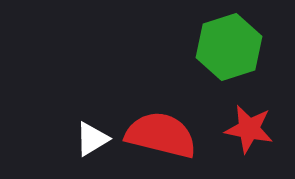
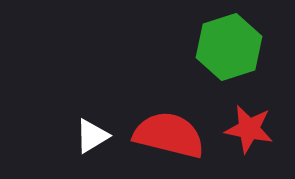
red semicircle: moved 8 px right
white triangle: moved 3 px up
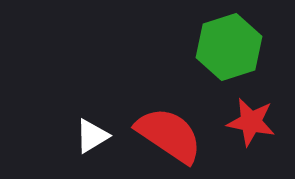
red star: moved 2 px right, 7 px up
red semicircle: rotated 20 degrees clockwise
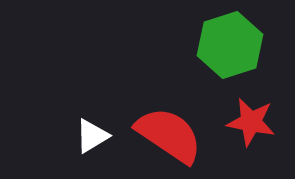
green hexagon: moved 1 px right, 2 px up
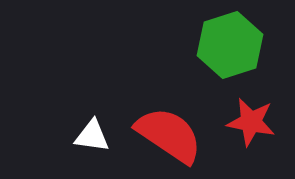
white triangle: rotated 39 degrees clockwise
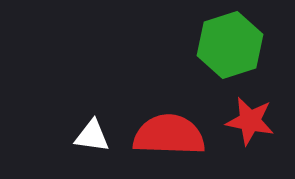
red star: moved 1 px left, 1 px up
red semicircle: rotated 32 degrees counterclockwise
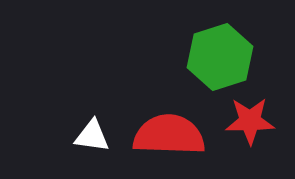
green hexagon: moved 10 px left, 12 px down
red star: rotated 12 degrees counterclockwise
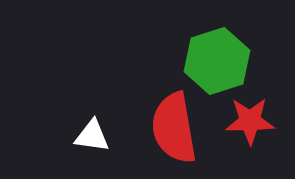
green hexagon: moved 3 px left, 4 px down
red semicircle: moved 5 px right, 7 px up; rotated 102 degrees counterclockwise
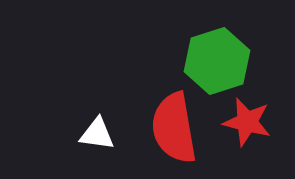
red star: moved 3 px left, 1 px down; rotated 15 degrees clockwise
white triangle: moved 5 px right, 2 px up
